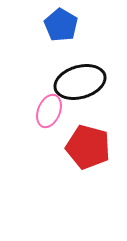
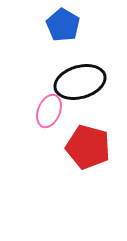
blue pentagon: moved 2 px right
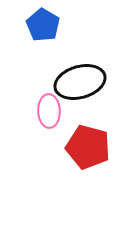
blue pentagon: moved 20 px left
pink ellipse: rotated 24 degrees counterclockwise
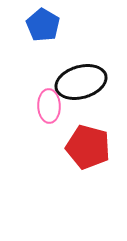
black ellipse: moved 1 px right
pink ellipse: moved 5 px up
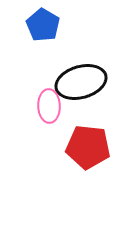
red pentagon: rotated 9 degrees counterclockwise
